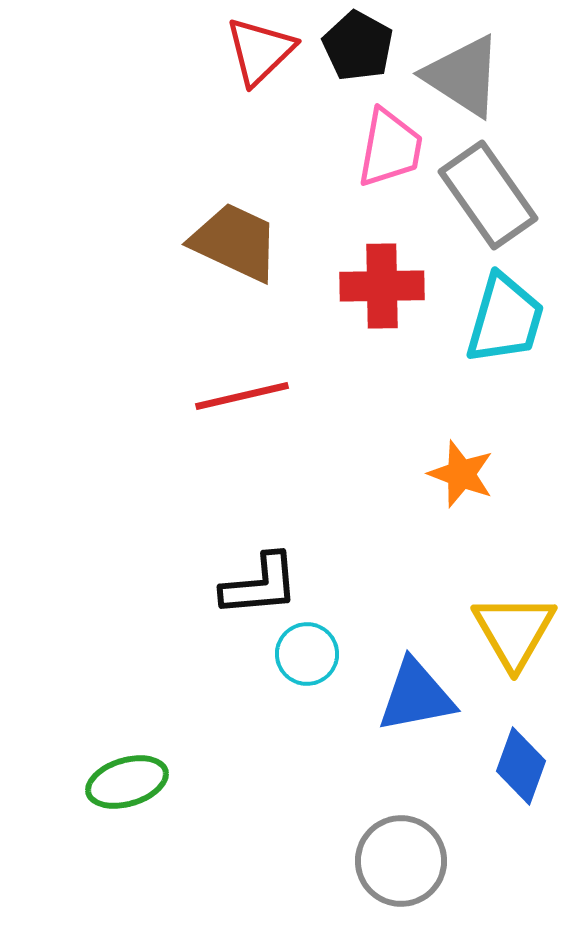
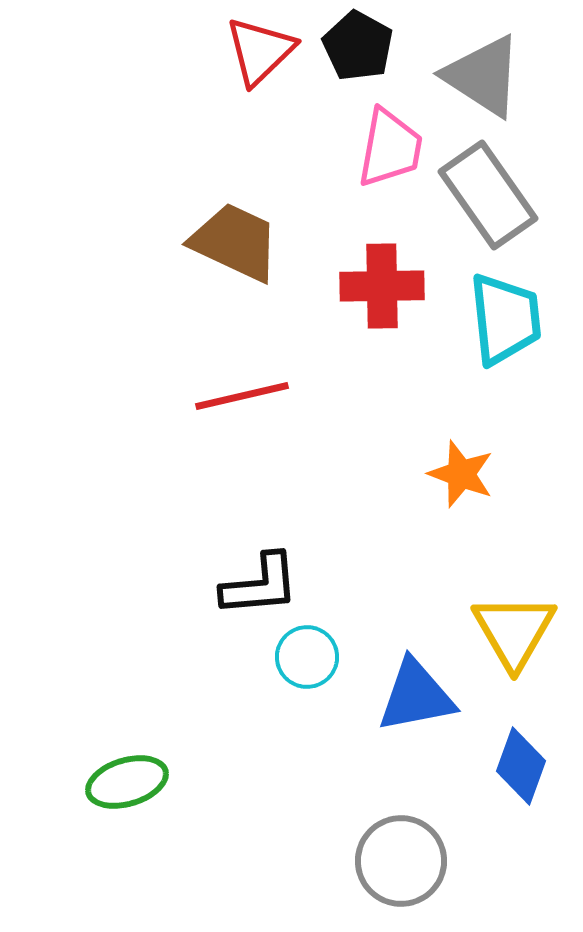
gray triangle: moved 20 px right
cyan trapezoid: rotated 22 degrees counterclockwise
cyan circle: moved 3 px down
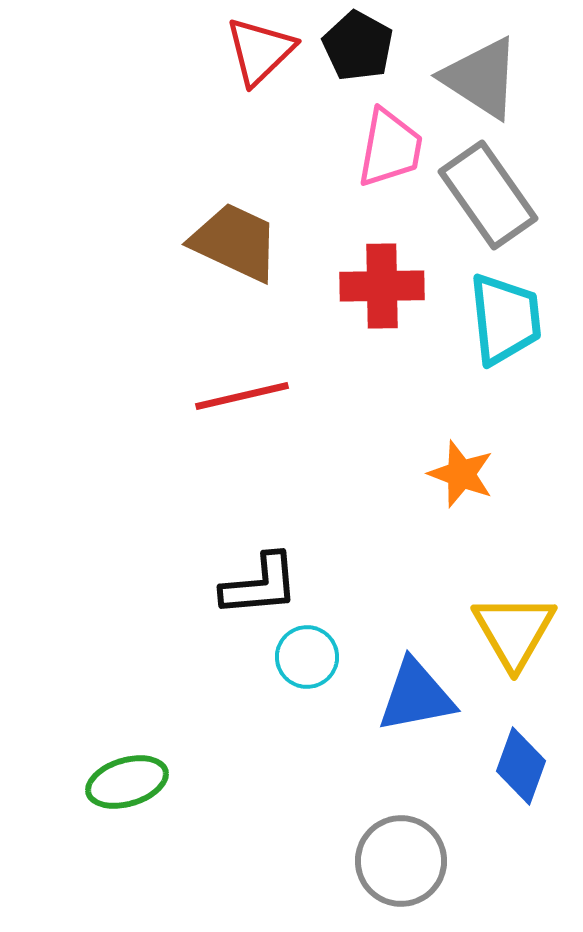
gray triangle: moved 2 px left, 2 px down
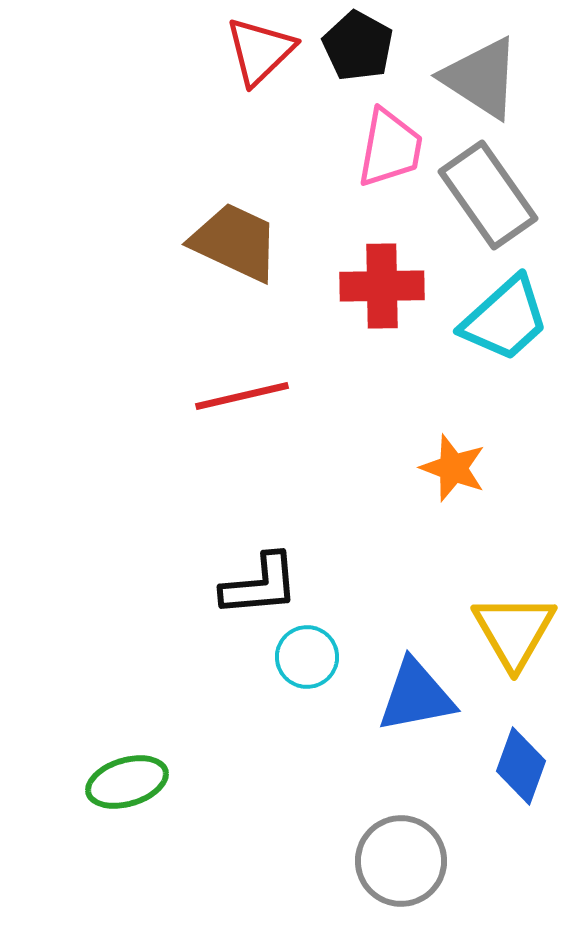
cyan trapezoid: rotated 54 degrees clockwise
orange star: moved 8 px left, 6 px up
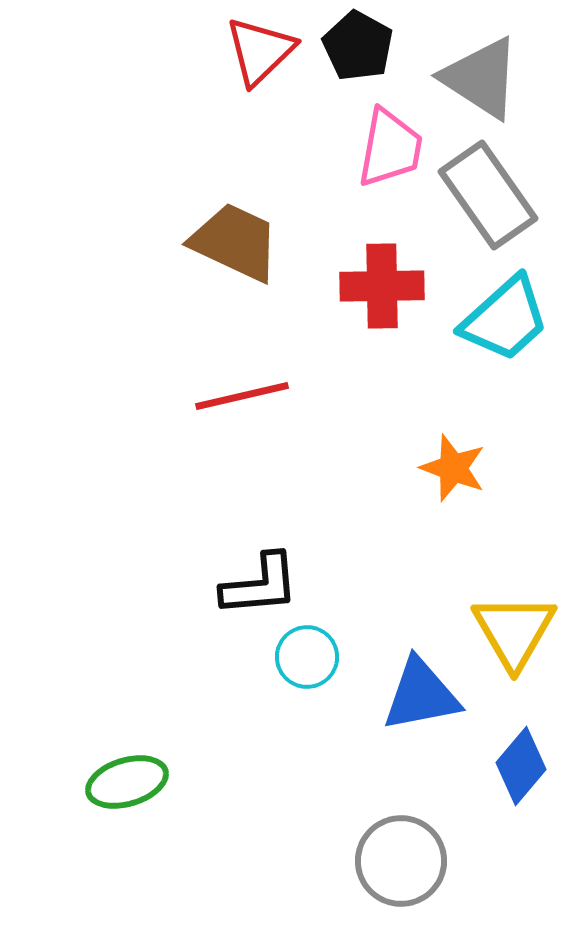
blue triangle: moved 5 px right, 1 px up
blue diamond: rotated 20 degrees clockwise
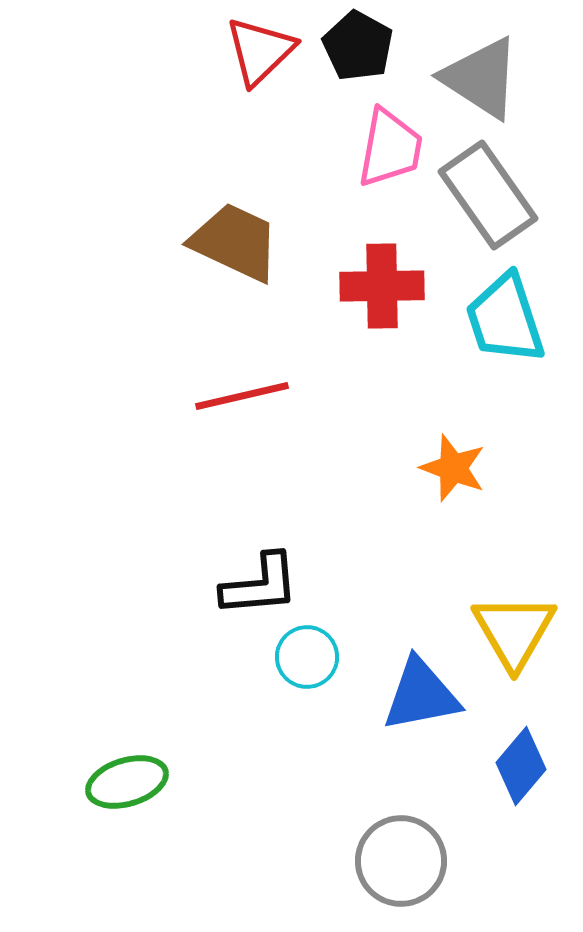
cyan trapezoid: rotated 114 degrees clockwise
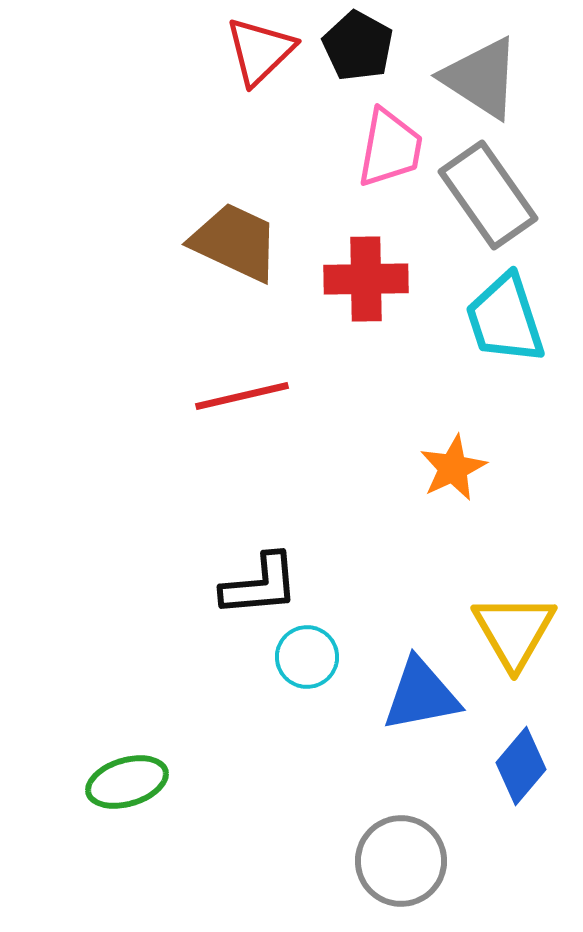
red cross: moved 16 px left, 7 px up
orange star: rotated 26 degrees clockwise
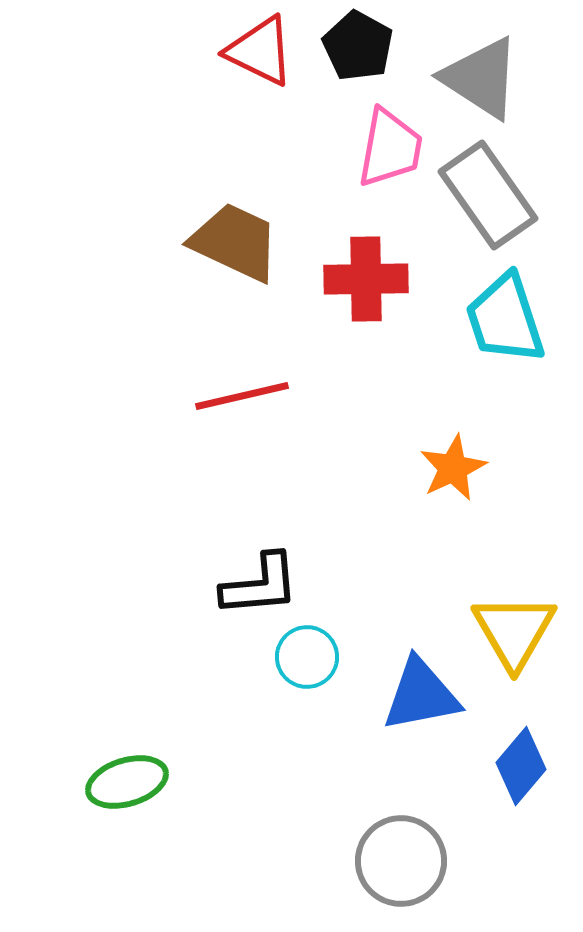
red triangle: rotated 50 degrees counterclockwise
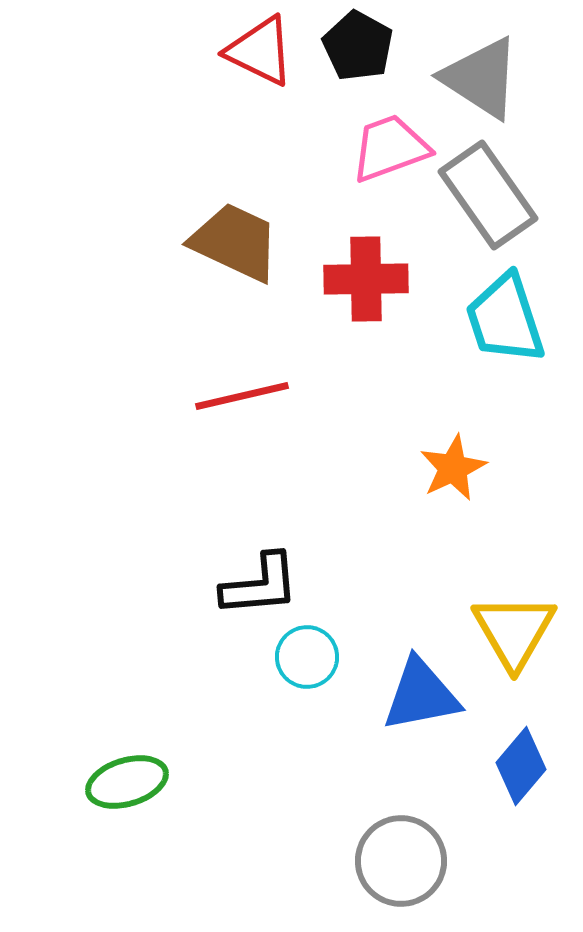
pink trapezoid: rotated 120 degrees counterclockwise
